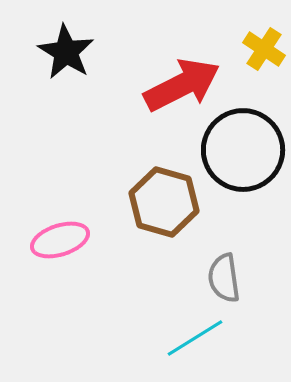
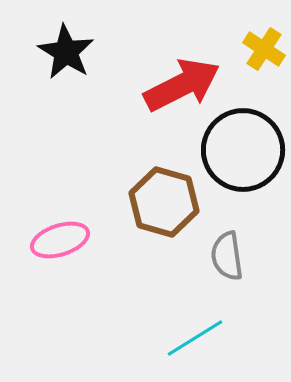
gray semicircle: moved 3 px right, 22 px up
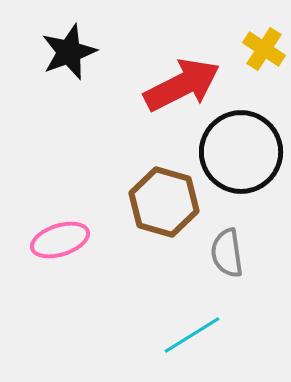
black star: moved 3 px right; rotated 20 degrees clockwise
black circle: moved 2 px left, 2 px down
gray semicircle: moved 3 px up
cyan line: moved 3 px left, 3 px up
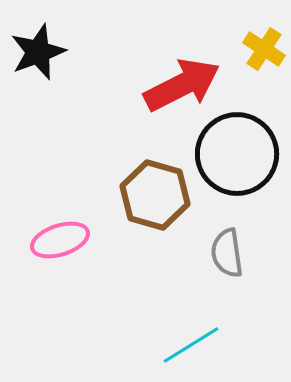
black star: moved 31 px left
black circle: moved 4 px left, 2 px down
brown hexagon: moved 9 px left, 7 px up
cyan line: moved 1 px left, 10 px down
